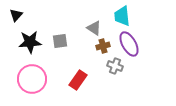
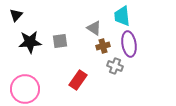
purple ellipse: rotated 20 degrees clockwise
pink circle: moved 7 px left, 10 px down
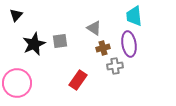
cyan trapezoid: moved 12 px right
black star: moved 4 px right, 2 px down; rotated 20 degrees counterclockwise
brown cross: moved 2 px down
gray cross: rotated 28 degrees counterclockwise
pink circle: moved 8 px left, 6 px up
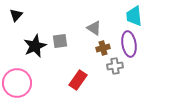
black star: moved 1 px right, 2 px down
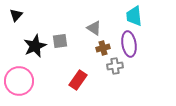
pink circle: moved 2 px right, 2 px up
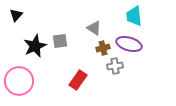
purple ellipse: rotated 65 degrees counterclockwise
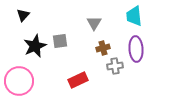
black triangle: moved 7 px right
gray triangle: moved 5 px up; rotated 28 degrees clockwise
purple ellipse: moved 7 px right, 5 px down; rotated 70 degrees clockwise
red rectangle: rotated 30 degrees clockwise
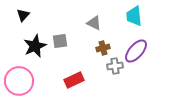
gray triangle: rotated 35 degrees counterclockwise
purple ellipse: moved 2 px down; rotated 45 degrees clockwise
red rectangle: moved 4 px left
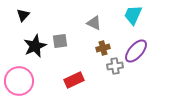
cyan trapezoid: moved 1 px left, 1 px up; rotated 30 degrees clockwise
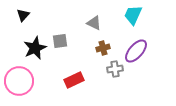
black star: moved 2 px down
gray cross: moved 3 px down
